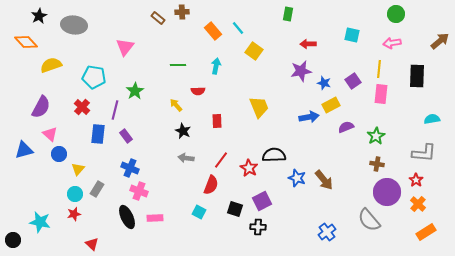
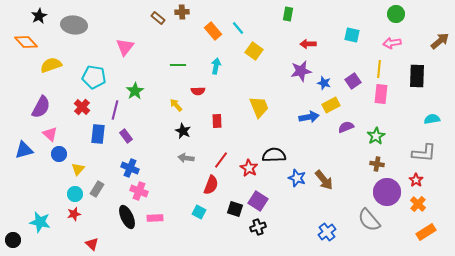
purple square at (262, 201): moved 4 px left; rotated 30 degrees counterclockwise
black cross at (258, 227): rotated 21 degrees counterclockwise
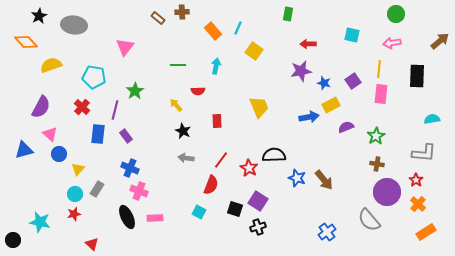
cyan line at (238, 28): rotated 64 degrees clockwise
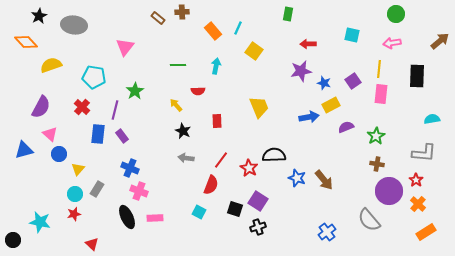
purple rectangle at (126, 136): moved 4 px left
purple circle at (387, 192): moved 2 px right, 1 px up
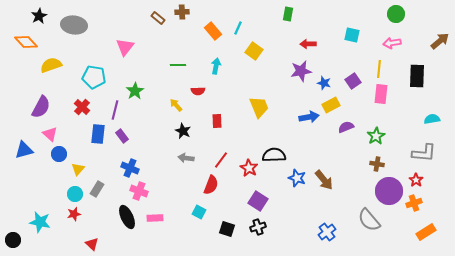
orange cross at (418, 204): moved 4 px left, 1 px up; rotated 28 degrees clockwise
black square at (235, 209): moved 8 px left, 20 px down
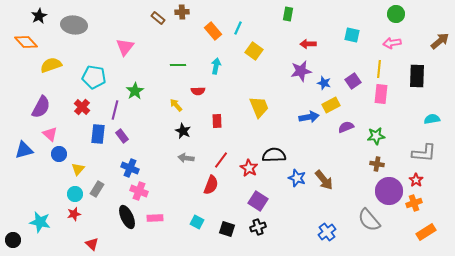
green star at (376, 136): rotated 24 degrees clockwise
cyan square at (199, 212): moved 2 px left, 10 px down
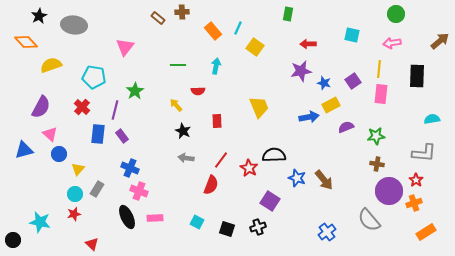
yellow square at (254, 51): moved 1 px right, 4 px up
purple square at (258, 201): moved 12 px right
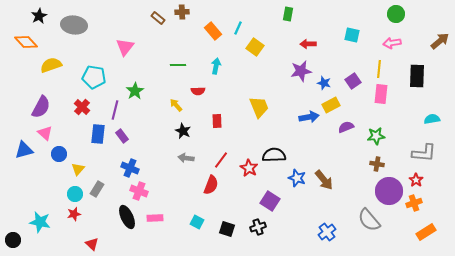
pink triangle at (50, 134): moved 5 px left, 1 px up
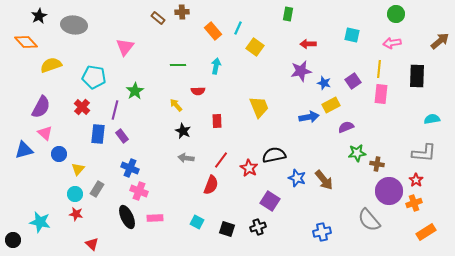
green star at (376, 136): moved 19 px left, 17 px down
black semicircle at (274, 155): rotated 10 degrees counterclockwise
red star at (74, 214): moved 2 px right; rotated 24 degrees clockwise
blue cross at (327, 232): moved 5 px left; rotated 24 degrees clockwise
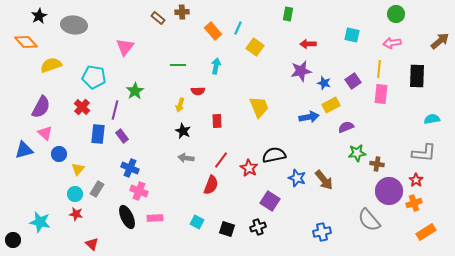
yellow arrow at (176, 105): moved 4 px right; rotated 120 degrees counterclockwise
